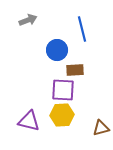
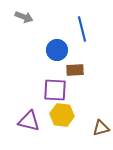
gray arrow: moved 4 px left, 3 px up; rotated 42 degrees clockwise
purple square: moved 8 px left
yellow hexagon: rotated 10 degrees clockwise
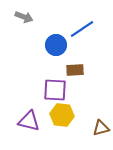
blue line: rotated 70 degrees clockwise
blue circle: moved 1 px left, 5 px up
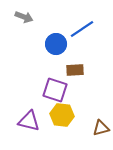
blue circle: moved 1 px up
purple square: rotated 15 degrees clockwise
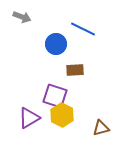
gray arrow: moved 2 px left
blue line: moved 1 px right; rotated 60 degrees clockwise
purple square: moved 6 px down
yellow hexagon: rotated 20 degrees clockwise
purple triangle: moved 3 px up; rotated 45 degrees counterclockwise
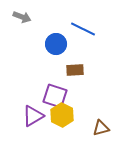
purple triangle: moved 4 px right, 2 px up
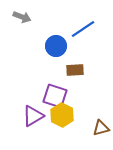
blue line: rotated 60 degrees counterclockwise
blue circle: moved 2 px down
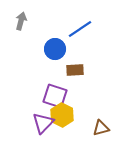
gray arrow: moved 1 px left, 4 px down; rotated 96 degrees counterclockwise
blue line: moved 3 px left
blue circle: moved 1 px left, 3 px down
purple triangle: moved 10 px right, 7 px down; rotated 15 degrees counterclockwise
